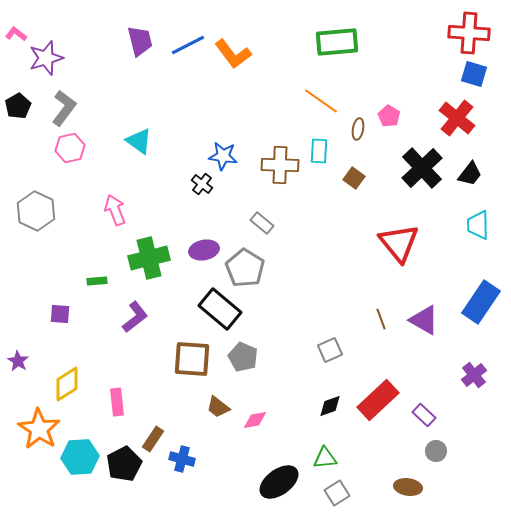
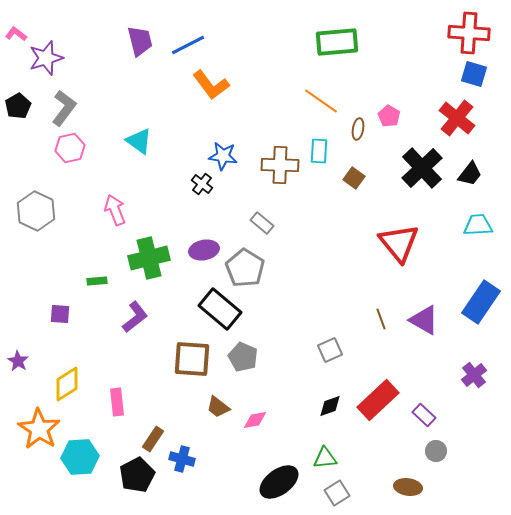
orange L-shape at (233, 54): moved 22 px left, 31 px down
cyan trapezoid at (478, 225): rotated 88 degrees clockwise
black pentagon at (124, 464): moved 13 px right, 11 px down
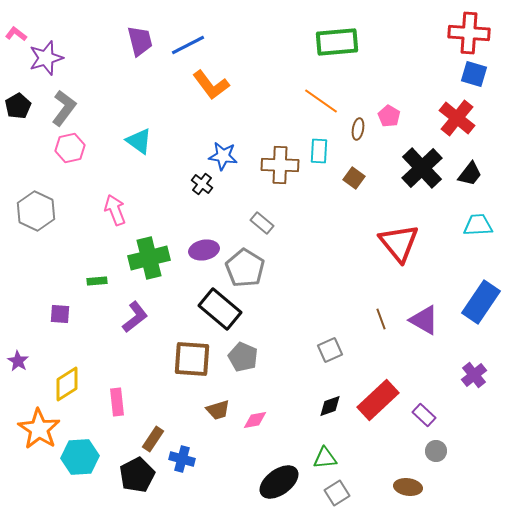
brown trapezoid at (218, 407): moved 3 px down; rotated 55 degrees counterclockwise
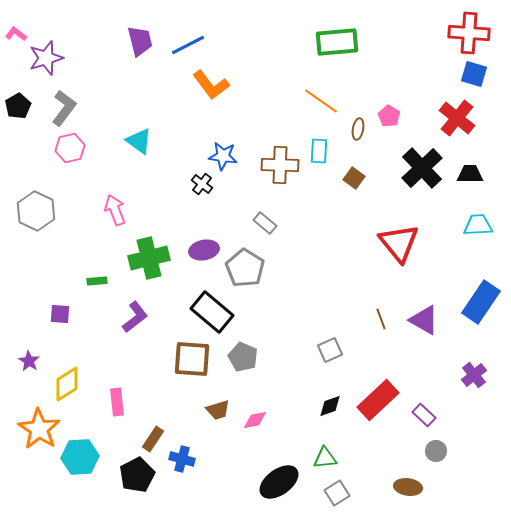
black trapezoid at (470, 174): rotated 128 degrees counterclockwise
gray rectangle at (262, 223): moved 3 px right
black rectangle at (220, 309): moved 8 px left, 3 px down
purple star at (18, 361): moved 11 px right
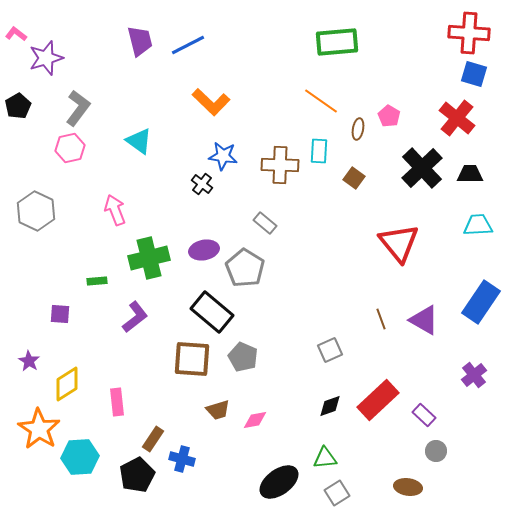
orange L-shape at (211, 85): moved 17 px down; rotated 9 degrees counterclockwise
gray L-shape at (64, 108): moved 14 px right
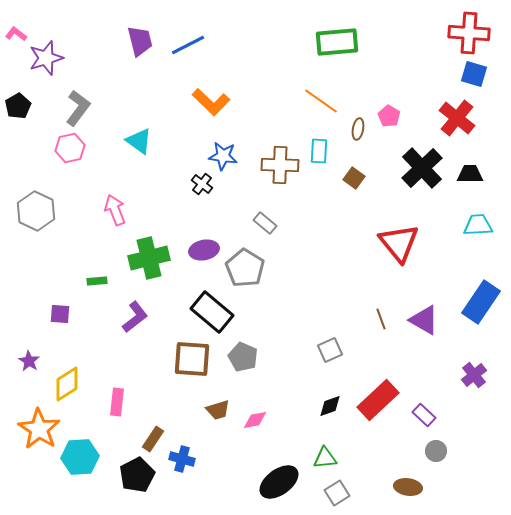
pink rectangle at (117, 402): rotated 12 degrees clockwise
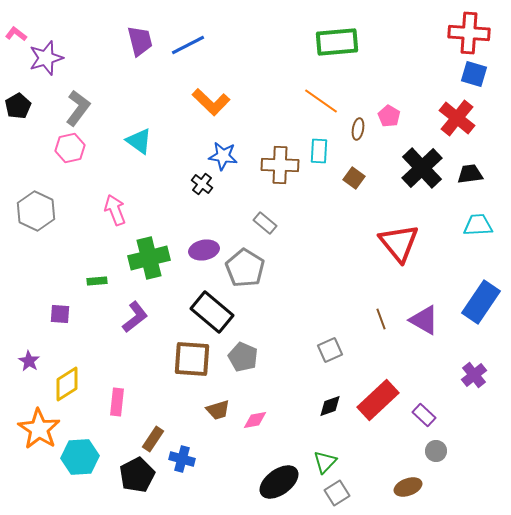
black trapezoid at (470, 174): rotated 8 degrees counterclockwise
green triangle at (325, 458): moved 4 px down; rotated 40 degrees counterclockwise
brown ellipse at (408, 487): rotated 28 degrees counterclockwise
